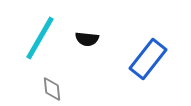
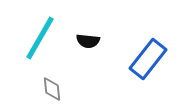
black semicircle: moved 1 px right, 2 px down
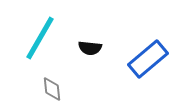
black semicircle: moved 2 px right, 7 px down
blue rectangle: rotated 12 degrees clockwise
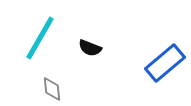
black semicircle: rotated 15 degrees clockwise
blue rectangle: moved 17 px right, 4 px down
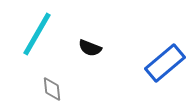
cyan line: moved 3 px left, 4 px up
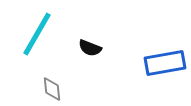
blue rectangle: rotated 30 degrees clockwise
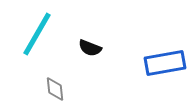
gray diamond: moved 3 px right
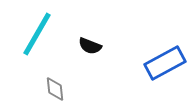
black semicircle: moved 2 px up
blue rectangle: rotated 18 degrees counterclockwise
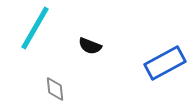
cyan line: moved 2 px left, 6 px up
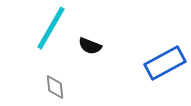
cyan line: moved 16 px right
gray diamond: moved 2 px up
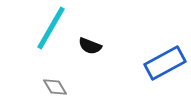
gray diamond: rotated 25 degrees counterclockwise
